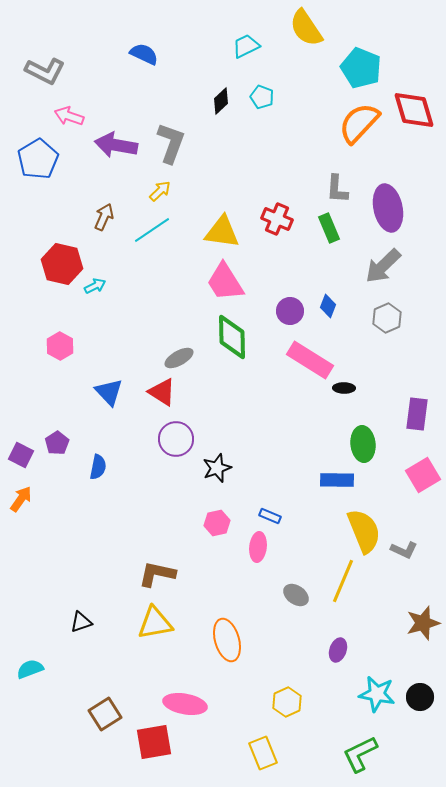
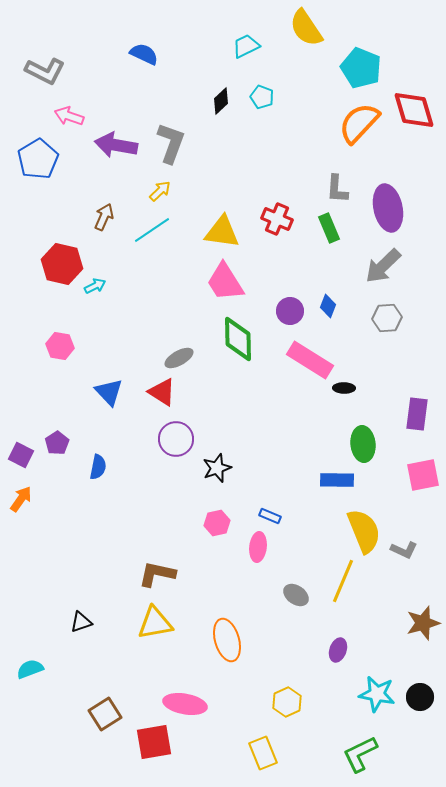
gray hexagon at (387, 318): rotated 20 degrees clockwise
green diamond at (232, 337): moved 6 px right, 2 px down
pink hexagon at (60, 346): rotated 20 degrees counterclockwise
pink square at (423, 475): rotated 20 degrees clockwise
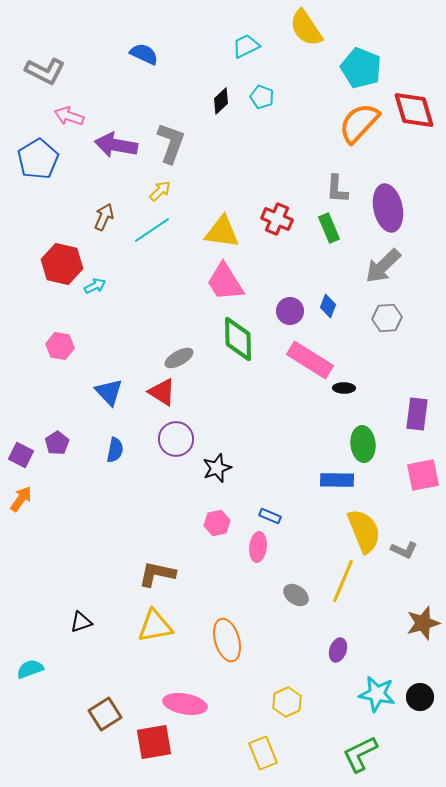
blue semicircle at (98, 467): moved 17 px right, 17 px up
yellow triangle at (155, 623): moved 3 px down
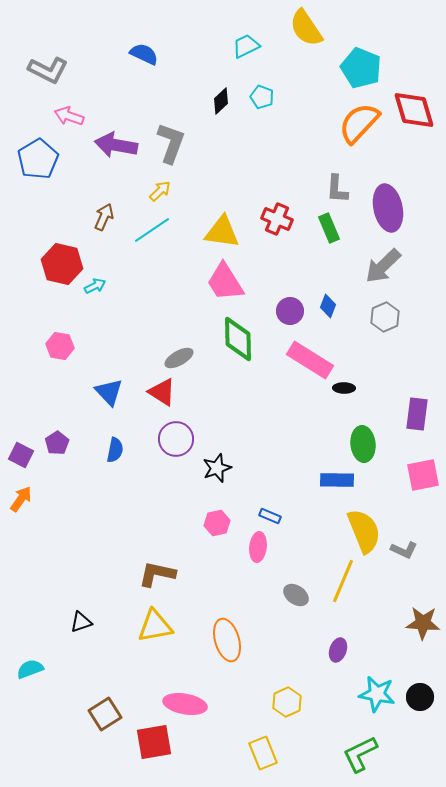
gray L-shape at (45, 71): moved 3 px right, 1 px up
gray hexagon at (387, 318): moved 2 px left, 1 px up; rotated 20 degrees counterclockwise
brown star at (423, 623): rotated 20 degrees clockwise
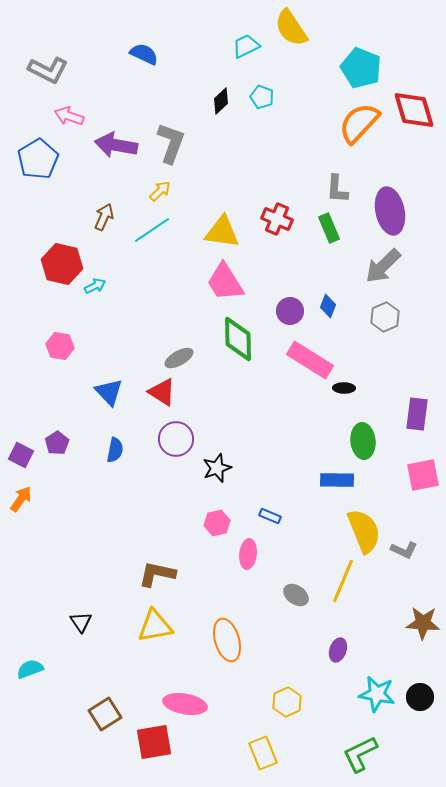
yellow semicircle at (306, 28): moved 15 px left
purple ellipse at (388, 208): moved 2 px right, 3 px down
green ellipse at (363, 444): moved 3 px up
pink ellipse at (258, 547): moved 10 px left, 7 px down
black triangle at (81, 622): rotated 45 degrees counterclockwise
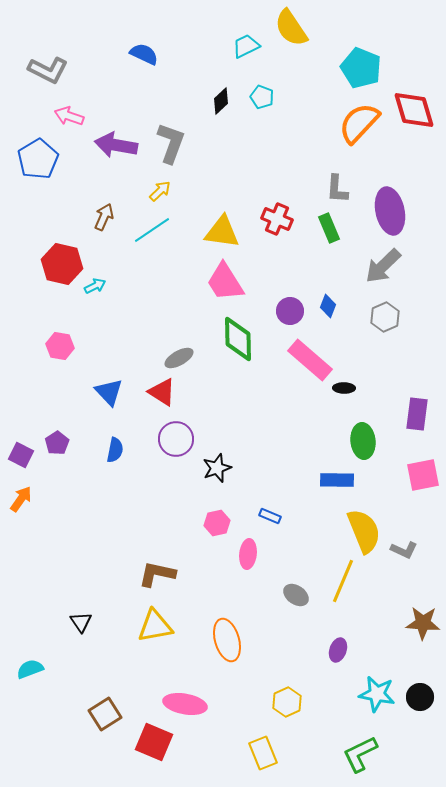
pink rectangle at (310, 360): rotated 9 degrees clockwise
red square at (154, 742): rotated 33 degrees clockwise
